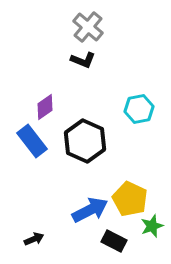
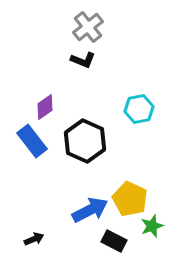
gray cross: rotated 12 degrees clockwise
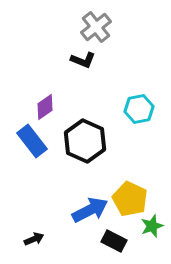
gray cross: moved 8 px right
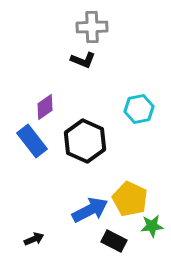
gray cross: moved 4 px left; rotated 36 degrees clockwise
green star: rotated 15 degrees clockwise
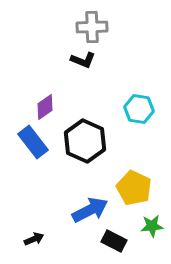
cyan hexagon: rotated 20 degrees clockwise
blue rectangle: moved 1 px right, 1 px down
yellow pentagon: moved 4 px right, 11 px up
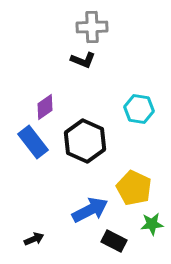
green star: moved 2 px up
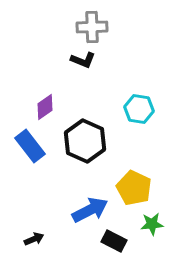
blue rectangle: moved 3 px left, 4 px down
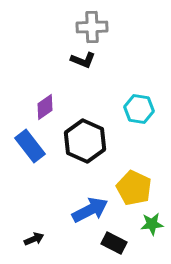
black rectangle: moved 2 px down
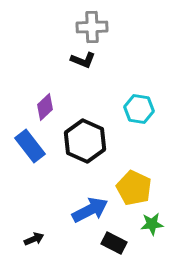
purple diamond: rotated 8 degrees counterclockwise
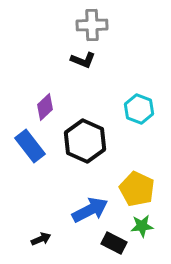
gray cross: moved 2 px up
cyan hexagon: rotated 12 degrees clockwise
yellow pentagon: moved 3 px right, 1 px down
green star: moved 10 px left, 2 px down
black arrow: moved 7 px right
